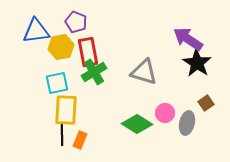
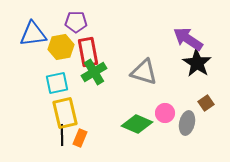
purple pentagon: rotated 20 degrees counterclockwise
blue triangle: moved 3 px left, 3 px down
yellow rectangle: moved 1 px left, 3 px down; rotated 16 degrees counterclockwise
green diamond: rotated 8 degrees counterclockwise
orange rectangle: moved 2 px up
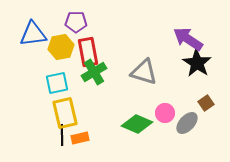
gray ellipse: rotated 30 degrees clockwise
orange rectangle: rotated 54 degrees clockwise
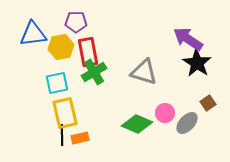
brown square: moved 2 px right
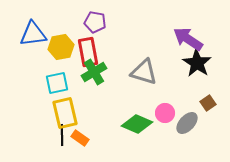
purple pentagon: moved 19 px right; rotated 10 degrees clockwise
orange rectangle: rotated 48 degrees clockwise
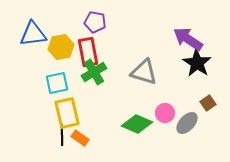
yellow rectangle: moved 2 px right
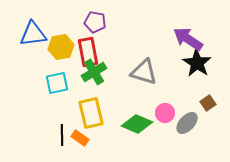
yellow rectangle: moved 24 px right
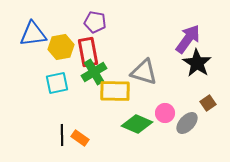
purple arrow: rotated 92 degrees clockwise
yellow rectangle: moved 24 px right, 22 px up; rotated 76 degrees counterclockwise
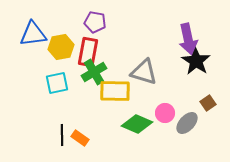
purple arrow: rotated 132 degrees clockwise
red rectangle: rotated 20 degrees clockwise
black star: moved 1 px left, 2 px up
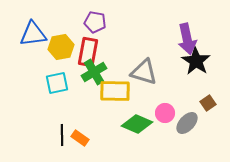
purple arrow: moved 1 px left
